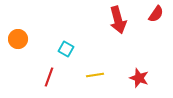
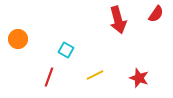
cyan square: moved 1 px down
yellow line: rotated 18 degrees counterclockwise
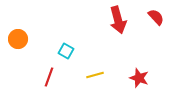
red semicircle: moved 3 px down; rotated 78 degrees counterclockwise
cyan square: moved 1 px down
yellow line: rotated 12 degrees clockwise
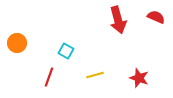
red semicircle: rotated 24 degrees counterclockwise
orange circle: moved 1 px left, 4 px down
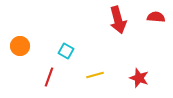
red semicircle: rotated 18 degrees counterclockwise
orange circle: moved 3 px right, 3 px down
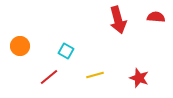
red line: rotated 30 degrees clockwise
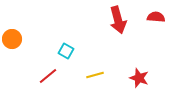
orange circle: moved 8 px left, 7 px up
red line: moved 1 px left, 1 px up
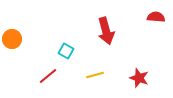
red arrow: moved 12 px left, 11 px down
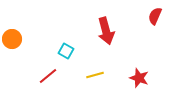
red semicircle: moved 1 px left, 1 px up; rotated 72 degrees counterclockwise
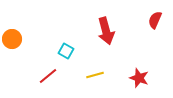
red semicircle: moved 4 px down
